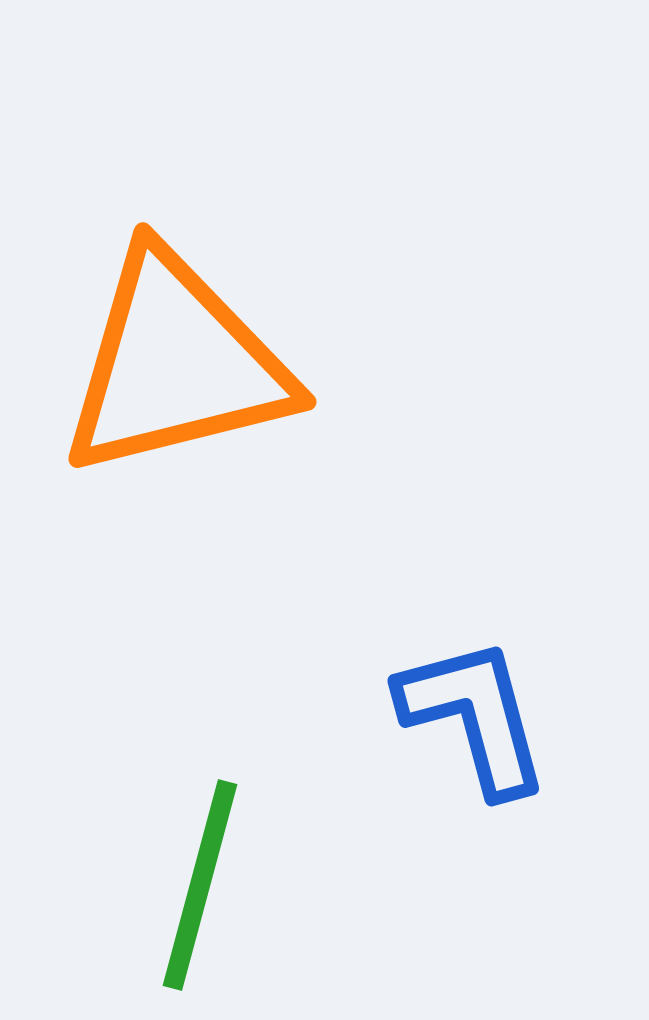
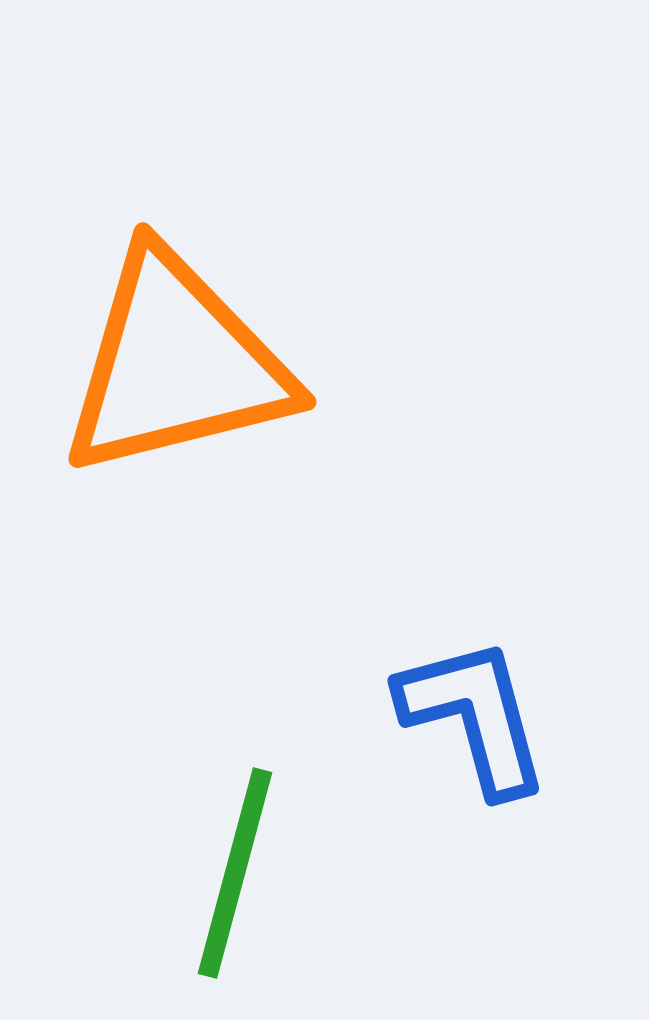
green line: moved 35 px right, 12 px up
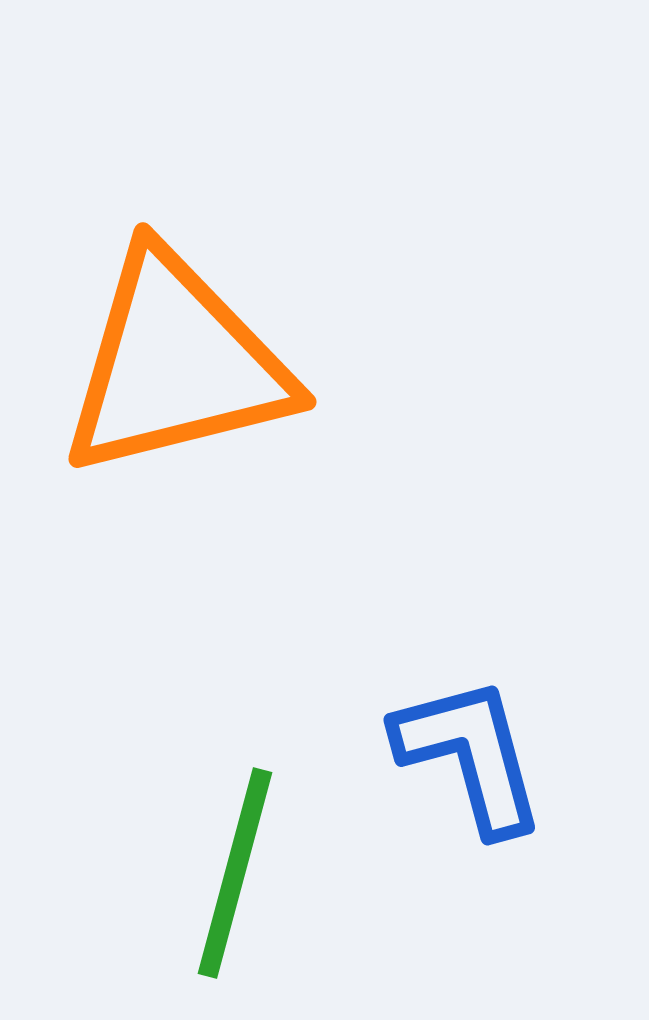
blue L-shape: moved 4 px left, 39 px down
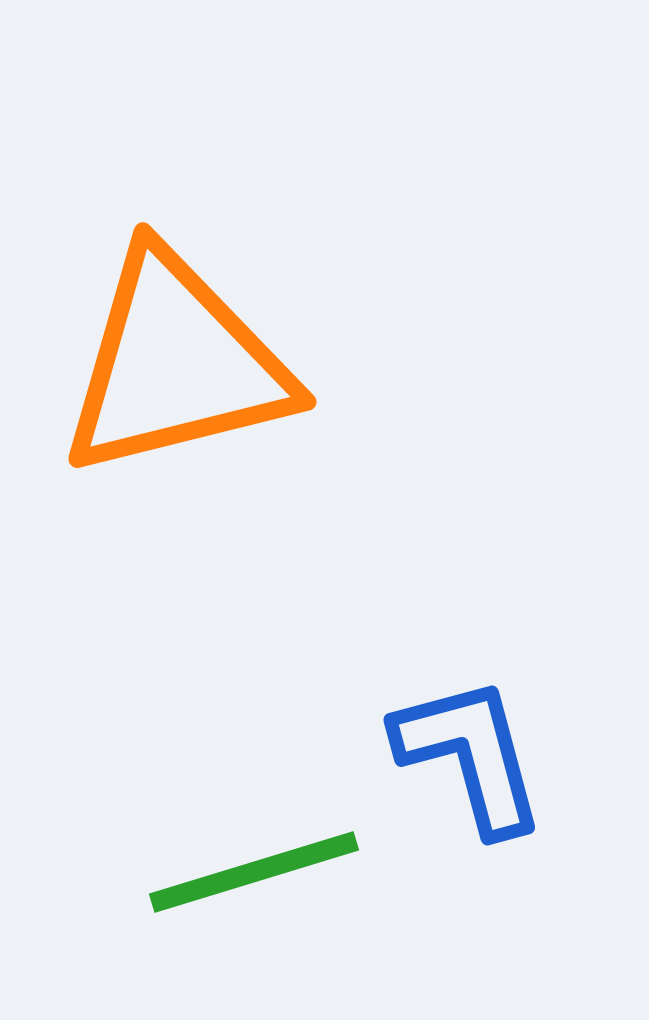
green line: moved 19 px right, 1 px up; rotated 58 degrees clockwise
